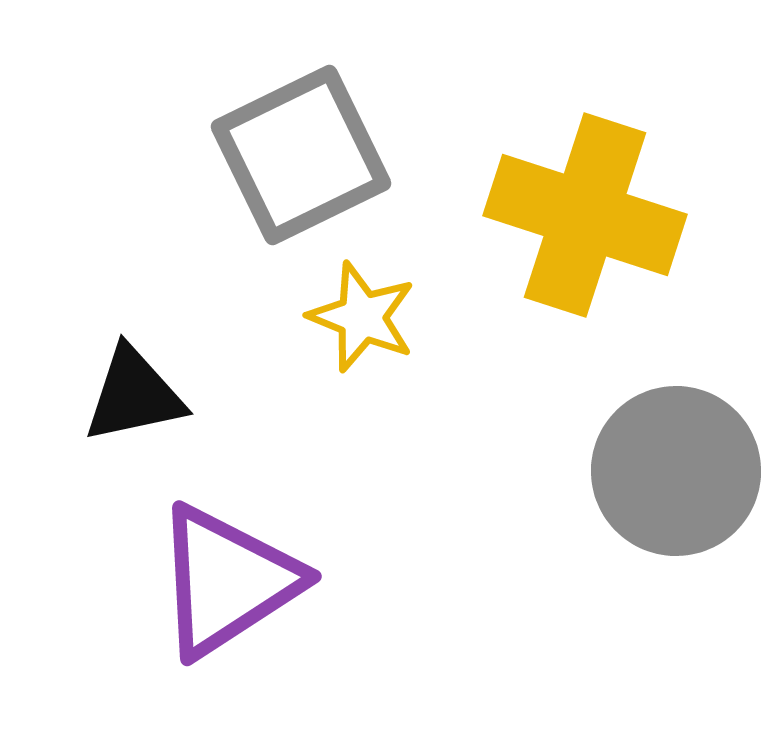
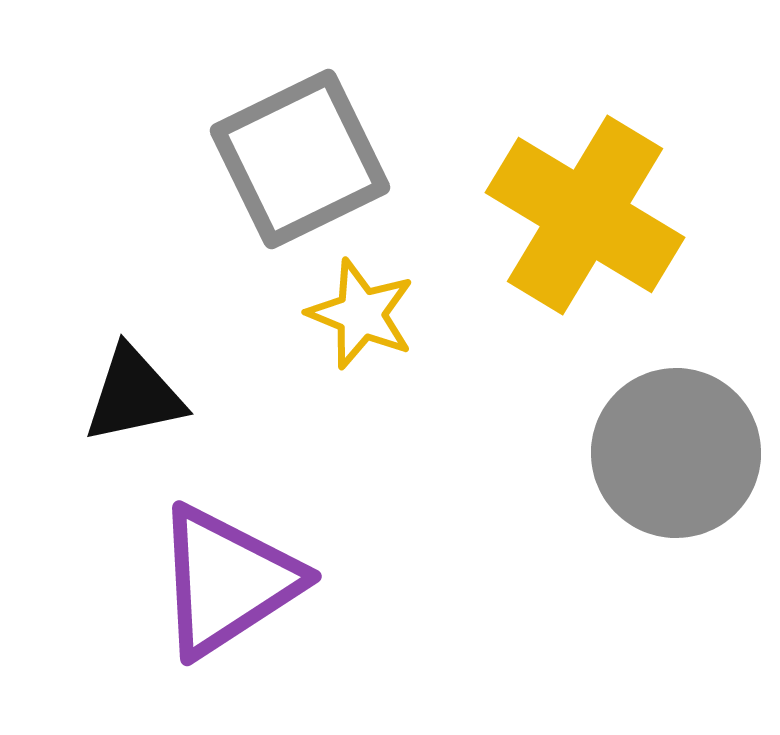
gray square: moved 1 px left, 4 px down
yellow cross: rotated 13 degrees clockwise
yellow star: moved 1 px left, 3 px up
gray circle: moved 18 px up
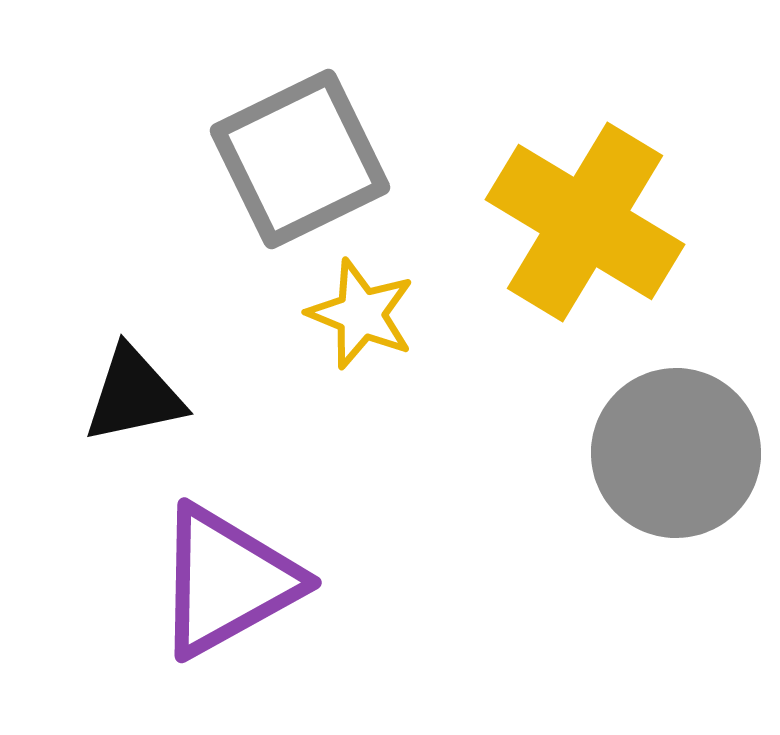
yellow cross: moved 7 px down
purple triangle: rotated 4 degrees clockwise
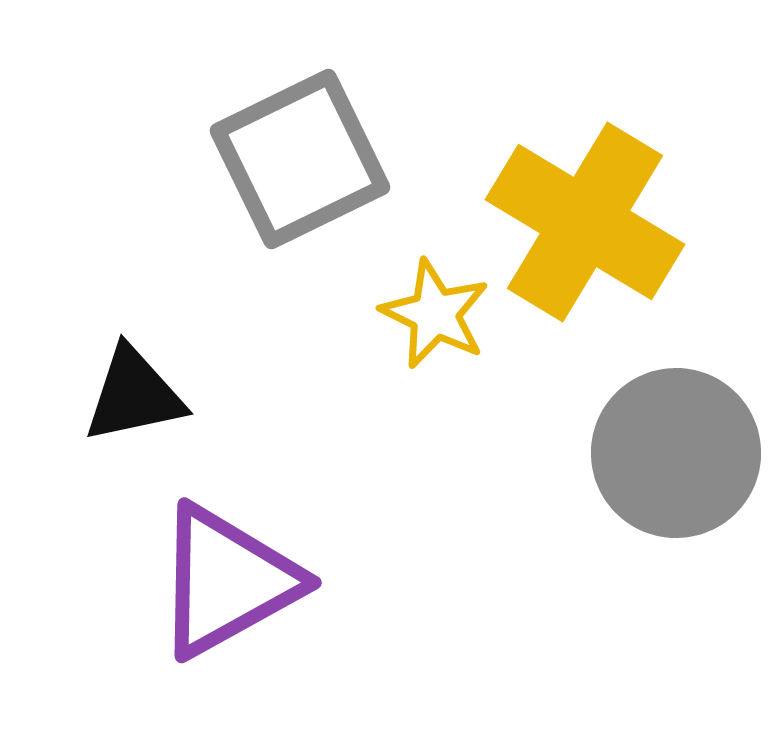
yellow star: moved 74 px right; rotated 4 degrees clockwise
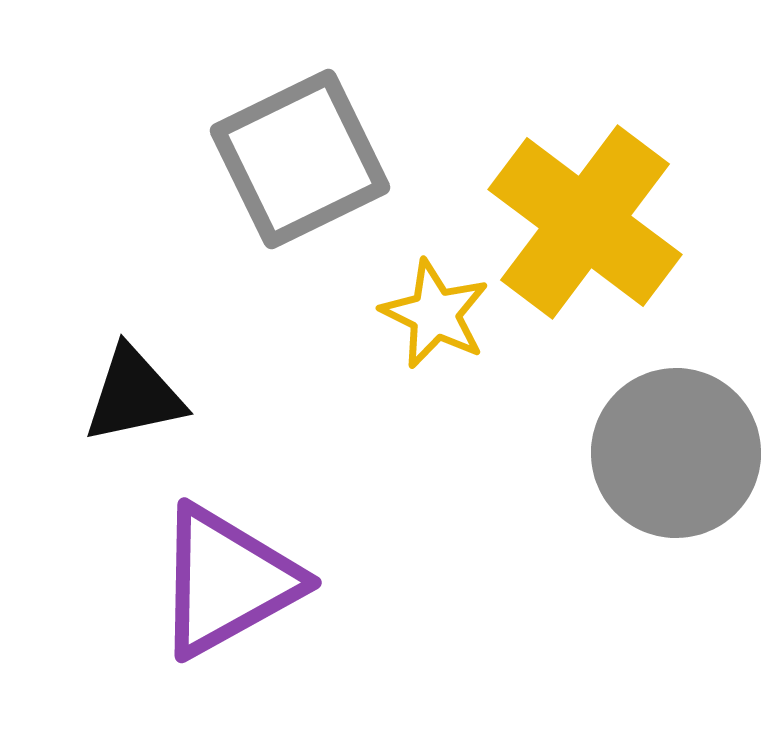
yellow cross: rotated 6 degrees clockwise
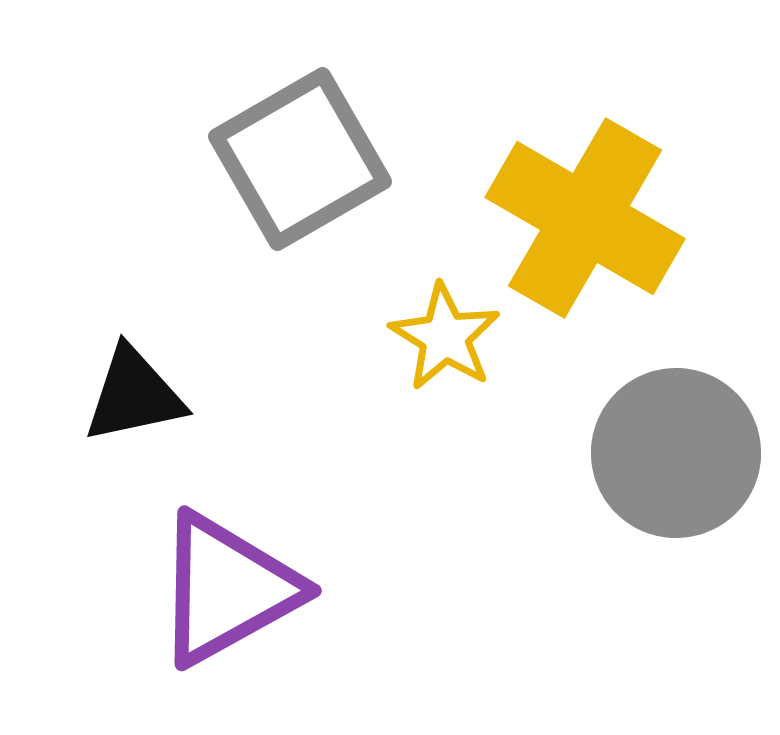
gray square: rotated 4 degrees counterclockwise
yellow cross: moved 4 px up; rotated 7 degrees counterclockwise
yellow star: moved 10 px right, 23 px down; rotated 6 degrees clockwise
purple triangle: moved 8 px down
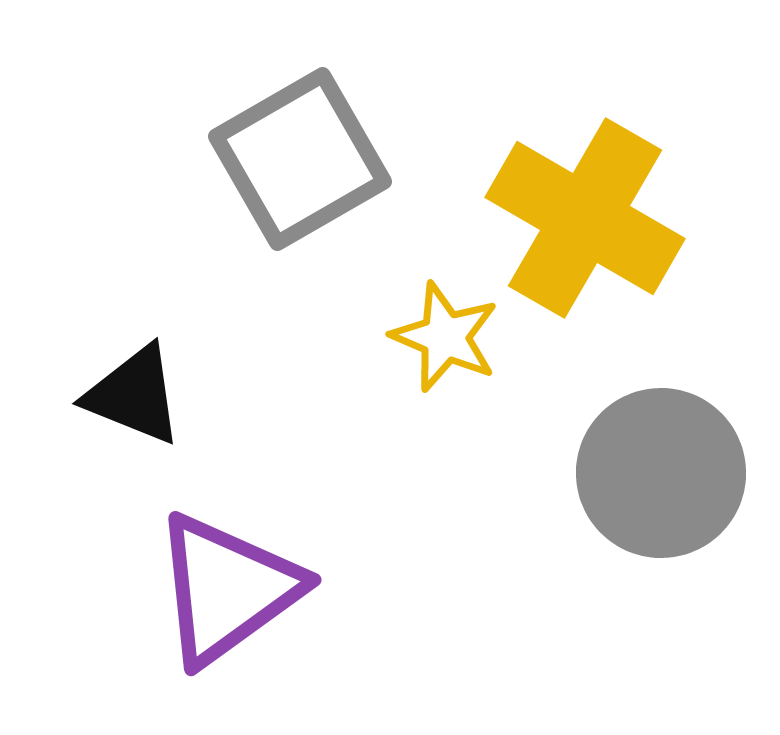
yellow star: rotated 9 degrees counterclockwise
black triangle: rotated 34 degrees clockwise
gray circle: moved 15 px left, 20 px down
purple triangle: rotated 7 degrees counterclockwise
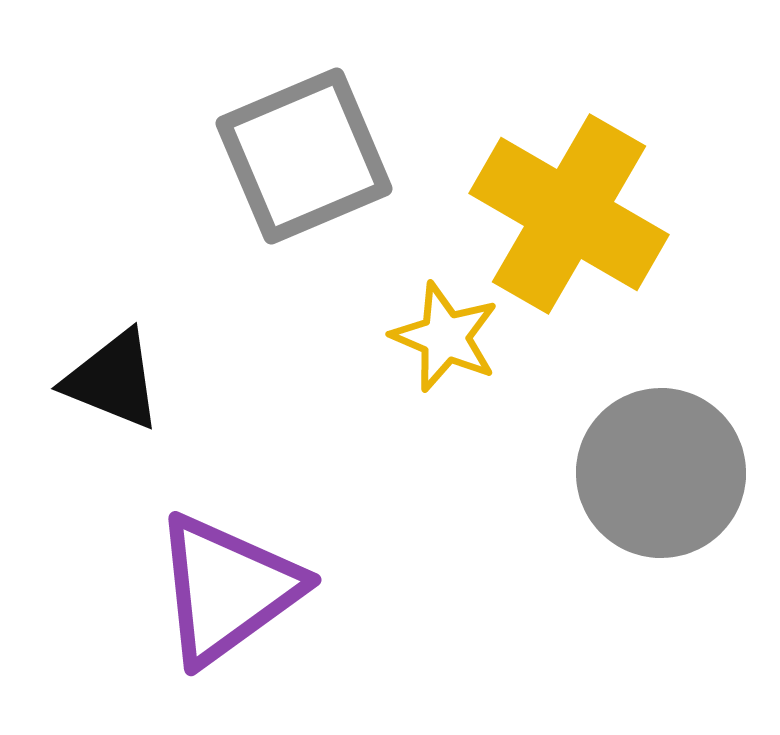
gray square: moved 4 px right, 3 px up; rotated 7 degrees clockwise
yellow cross: moved 16 px left, 4 px up
black triangle: moved 21 px left, 15 px up
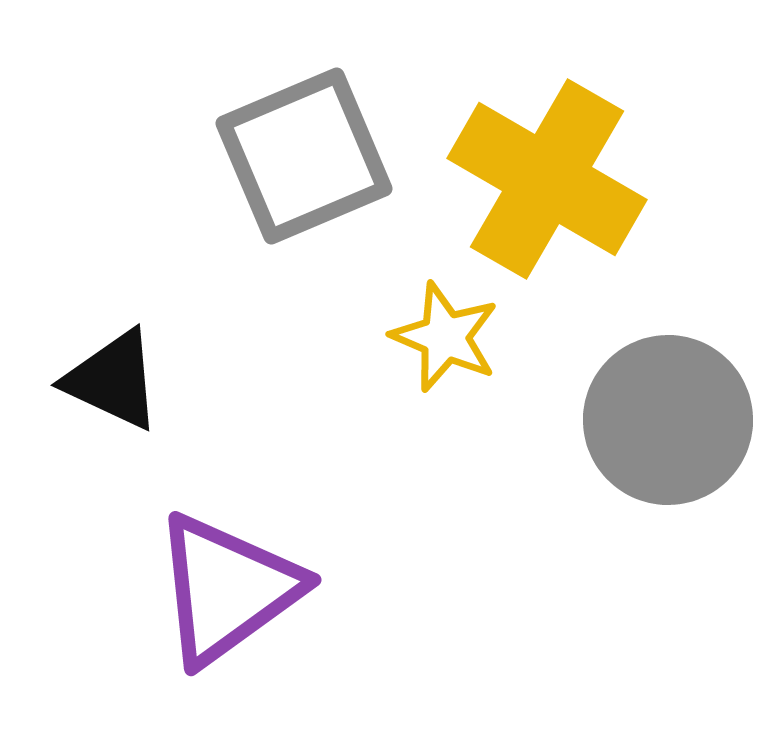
yellow cross: moved 22 px left, 35 px up
black triangle: rotated 3 degrees clockwise
gray circle: moved 7 px right, 53 px up
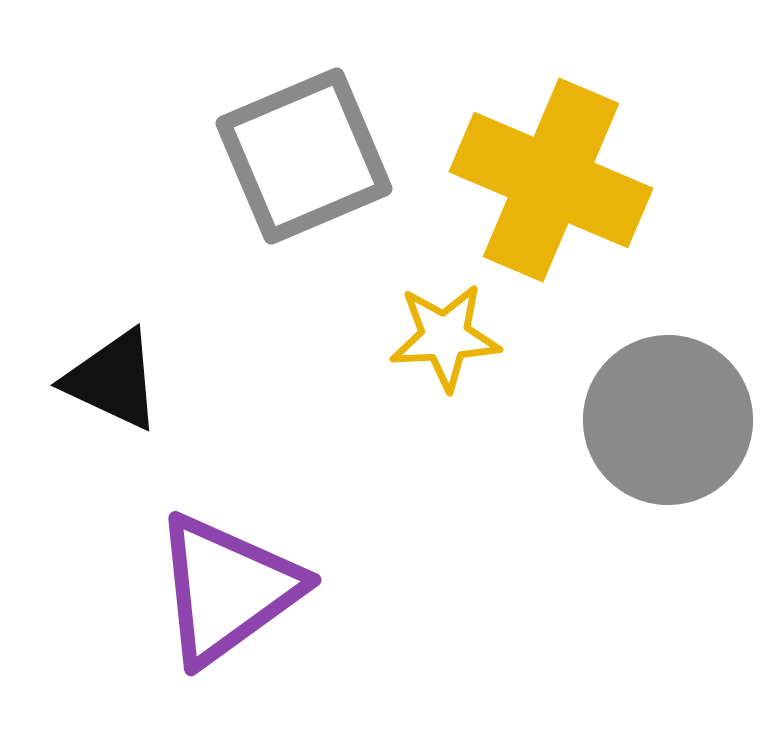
yellow cross: moved 4 px right, 1 px down; rotated 7 degrees counterclockwise
yellow star: rotated 26 degrees counterclockwise
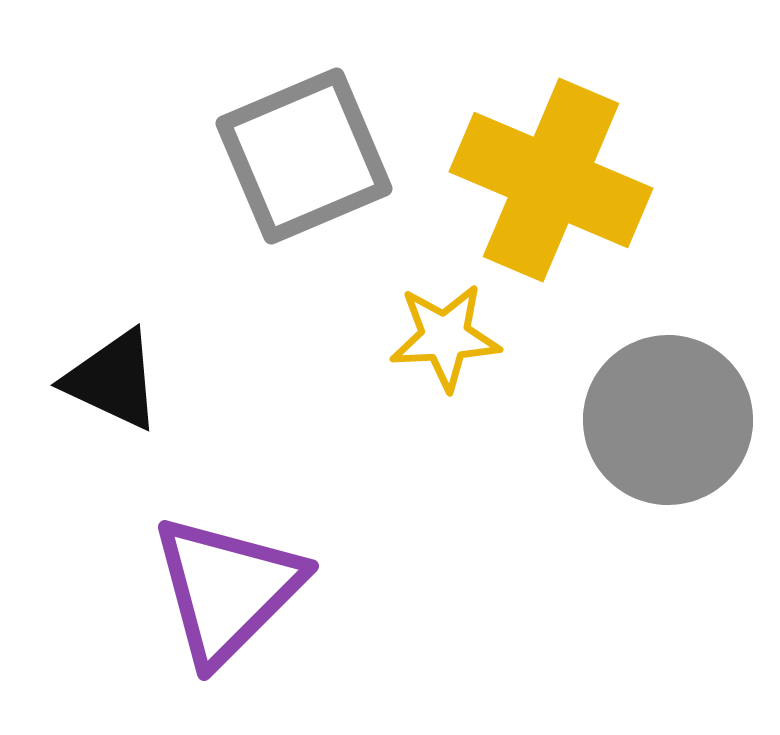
purple triangle: rotated 9 degrees counterclockwise
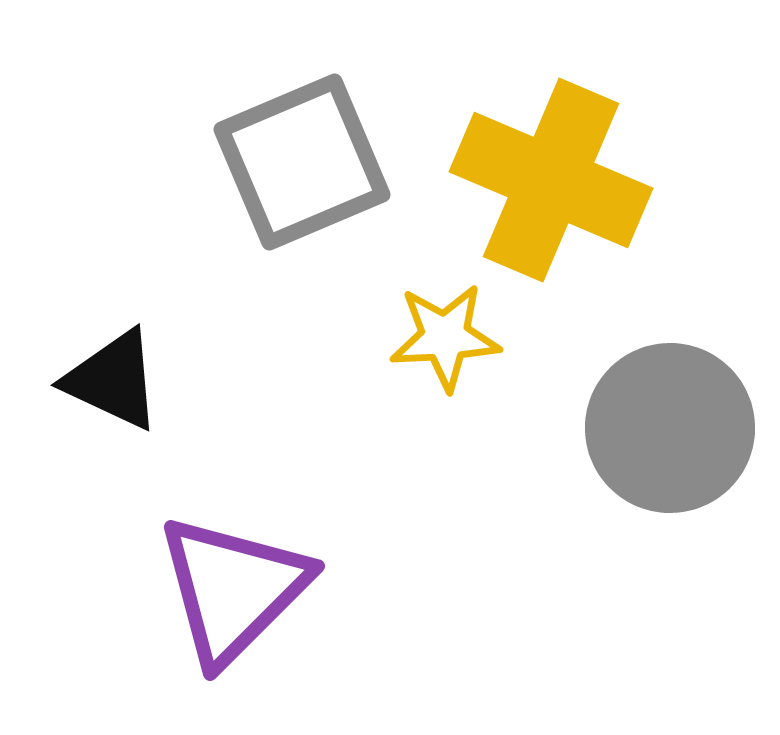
gray square: moved 2 px left, 6 px down
gray circle: moved 2 px right, 8 px down
purple triangle: moved 6 px right
